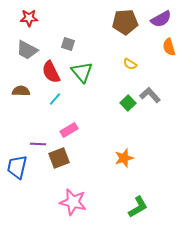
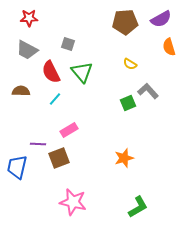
gray L-shape: moved 2 px left, 4 px up
green square: rotated 21 degrees clockwise
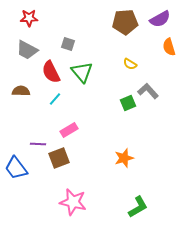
purple semicircle: moved 1 px left
blue trapezoid: moved 1 px left, 1 px down; rotated 50 degrees counterclockwise
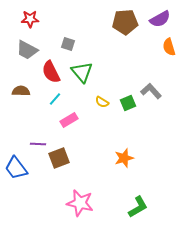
red star: moved 1 px right, 1 px down
yellow semicircle: moved 28 px left, 38 px down
gray L-shape: moved 3 px right
pink rectangle: moved 10 px up
pink star: moved 7 px right, 1 px down
